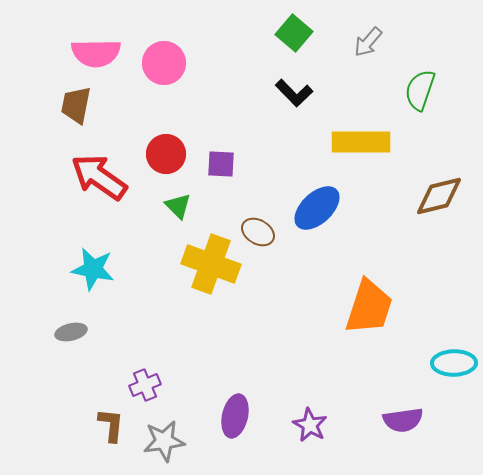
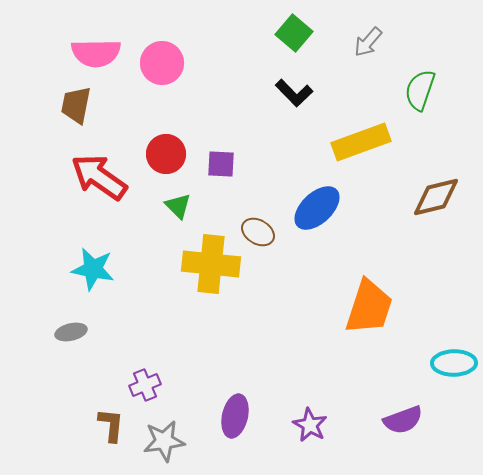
pink circle: moved 2 px left
yellow rectangle: rotated 20 degrees counterclockwise
brown diamond: moved 3 px left, 1 px down
yellow cross: rotated 14 degrees counterclockwise
purple semicircle: rotated 12 degrees counterclockwise
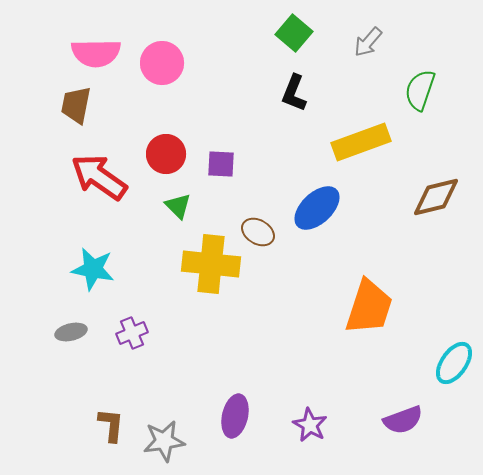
black L-shape: rotated 66 degrees clockwise
cyan ellipse: rotated 54 degrees counterclockwise
purple cross: moved 13 px left, 52 px up
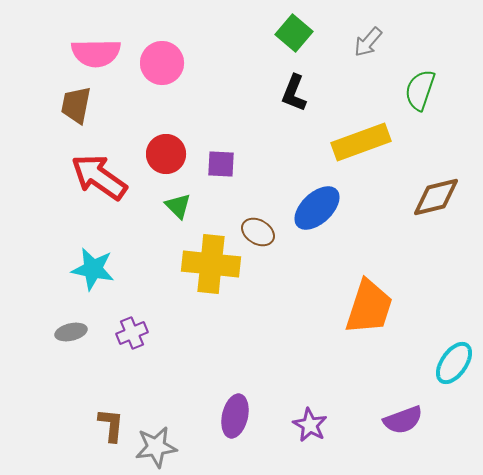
gray star: moved 8 px left, 6 px down
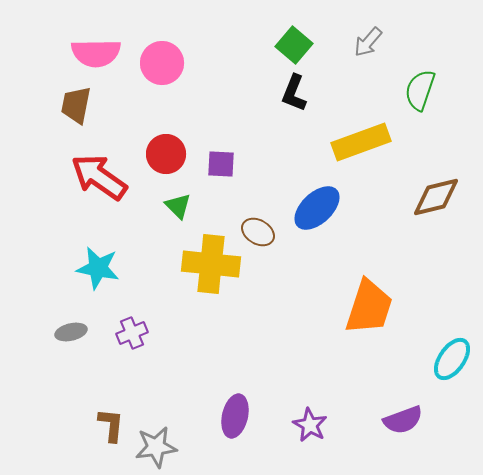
green square: moved 12 px down
cyan star: moved 5 px right, 1 px up
cyan ellipse: moved 2 px left, 4 px up
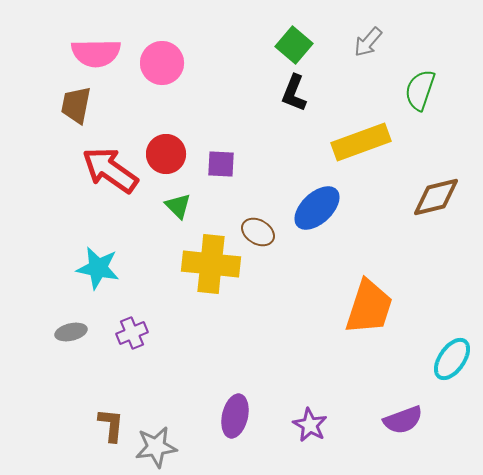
red arrow: moved 11 px right, 7 px up
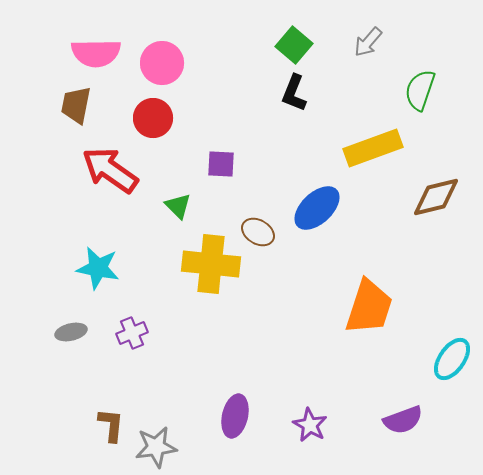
yellow rectangle: moved 12 px right, 6 px down
red circle: moved 13 px left, 36 px up
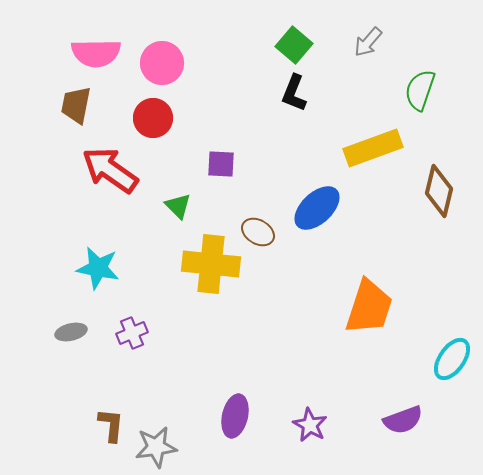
brown diamond: moved 3 px right, 6 px up; rotated 63 degrees counterclockwise
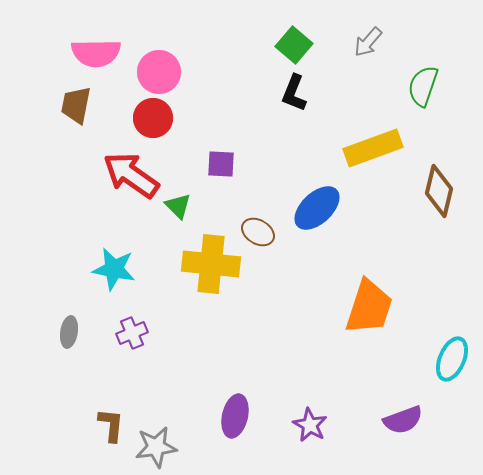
pink circle: moved 3 px left, 9 px down
green semicircle: moved 3 px right, 4 px up
red arrow: moved 21 px right, 5 px down
cyan star: moved 16 px right, 1 px down
gray ellipse: moved 2 px left; rotated 68 degrees counterclockwise
cyan ellipse: rotated 12 degrees counterclockwise
